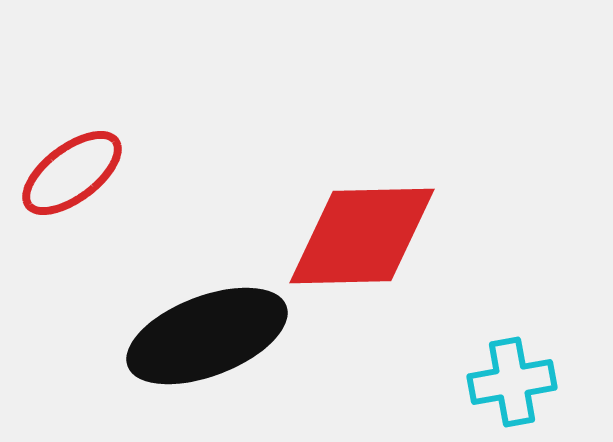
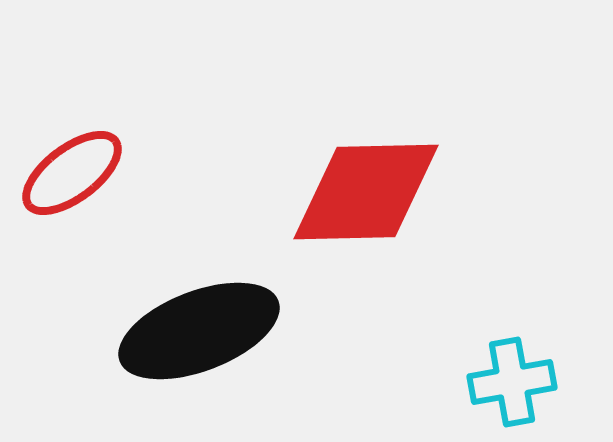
red diamond: moved 4 px right, 44 px up
black ellipse: moved 8 px left, 5 px up
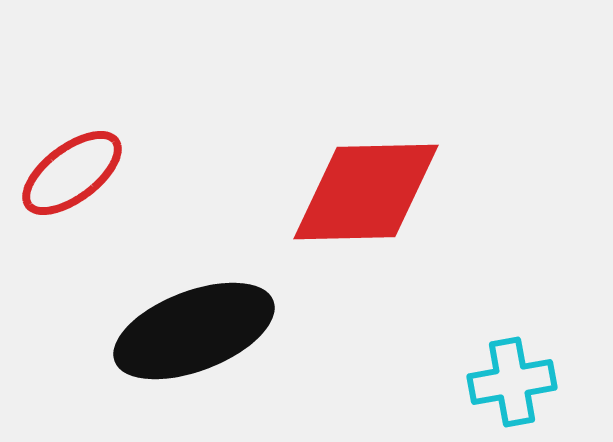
black ellipse: moved 5 px left
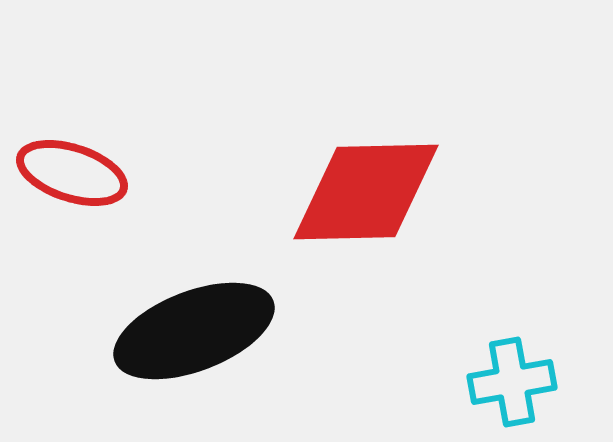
red ellipse: rotated 55 degrees clockwise
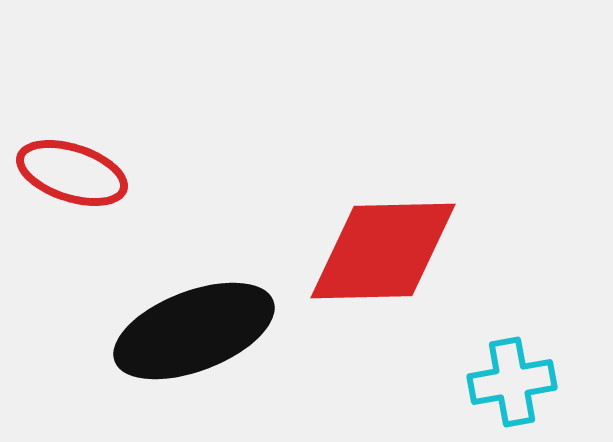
red diamond: moved 17 px right, 59 px down
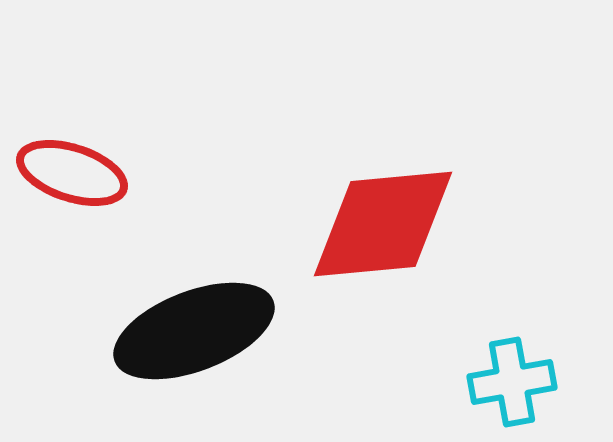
red diamond: moved 27 px up; rotated 4 degrees counterclockwise
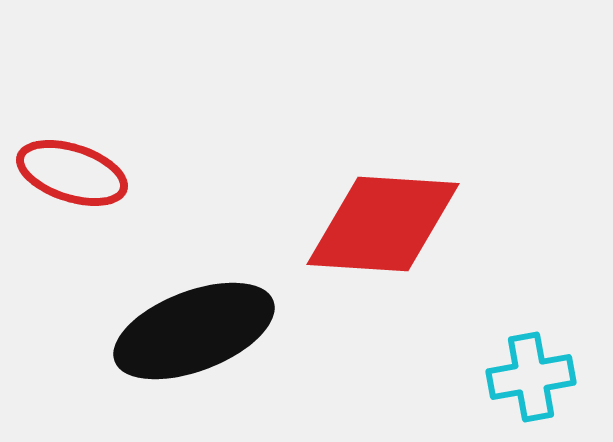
red diamond: rotated 9 degrees clockwise
cyan cross: moved 19 px right, 5 px up
